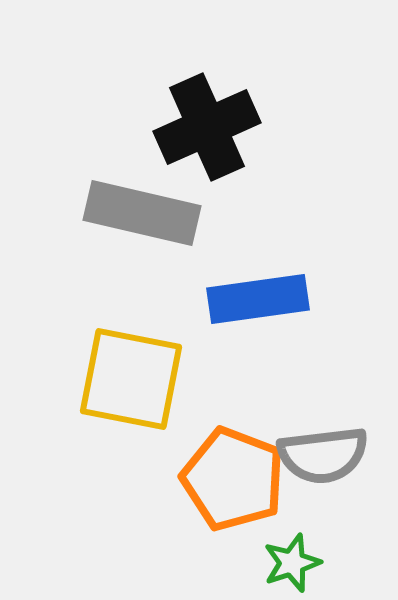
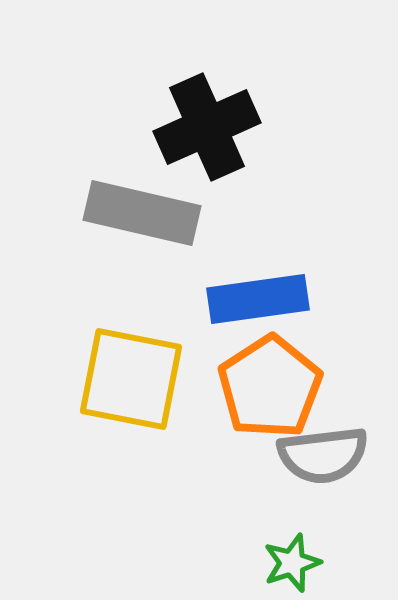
orange pentagon: moved 37 px right, 92 px up; rotated 18 degrees clockwise
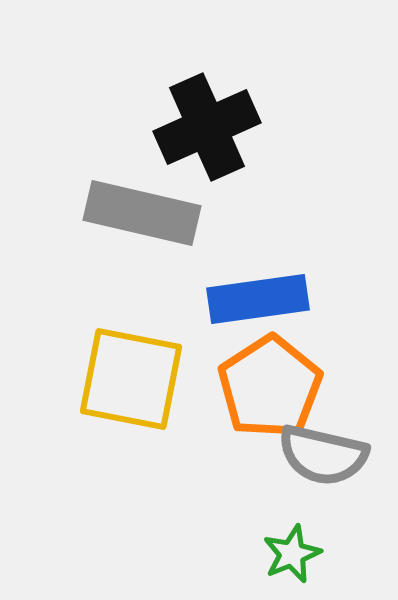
gray semicircle: rotated 20 degrees clockwise
green star: moved 9 px up; rotated 4 degrees counterclockwise
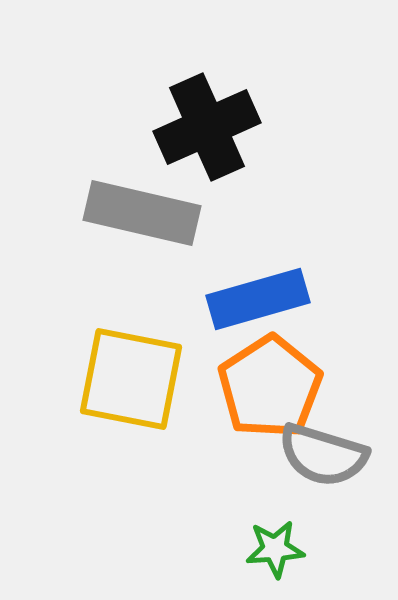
blue rectangle: rotated 8 degrees counterclockwise
gray semicircle: rotated 4 degrees clockwise
green star: moved 17 px left, 5 px up; rotated 18 degrees clockwise
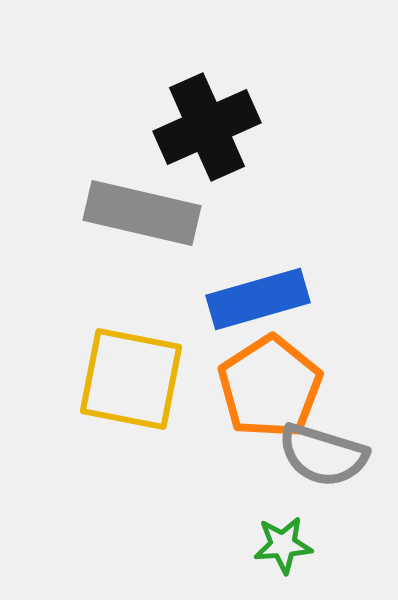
green star: moved 8 px right, 4 px up
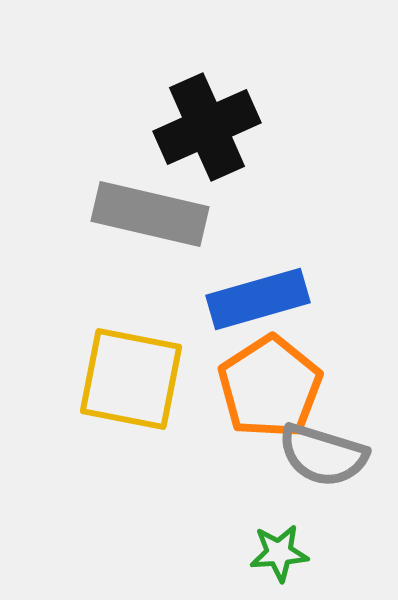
gray rectangle: moved 8 px right, 1 px down
green star: moved 4 px left, 8 px down
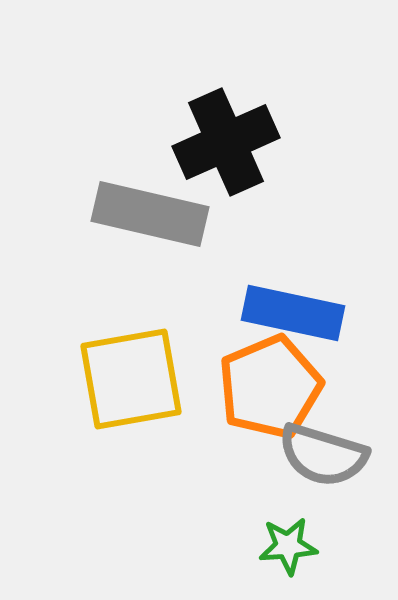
black cross: moved 19 px right, 15 px down
blue rectangle: moved 35 px right, 14 px down; rotated 28 degrees clockwise
yellow square: rotated 21 degrees counterclockwise
orange pentagon: rotated 10 degrees clockwise
green star: moved 9 px right, 7 px up
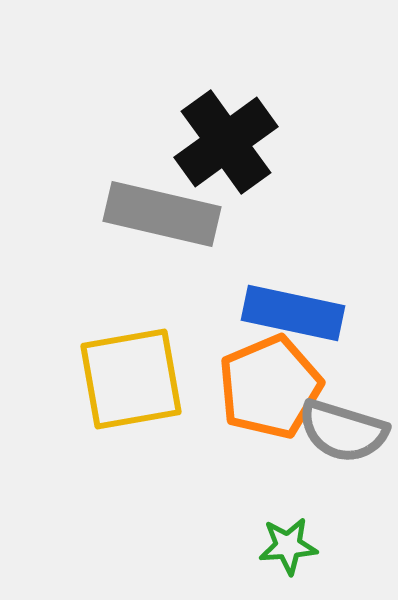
black cross: rotated 12 degrees counterclockwise
gray rectangle: moved 12 px right
gray semicircle: moved 20 px right, 24 px up
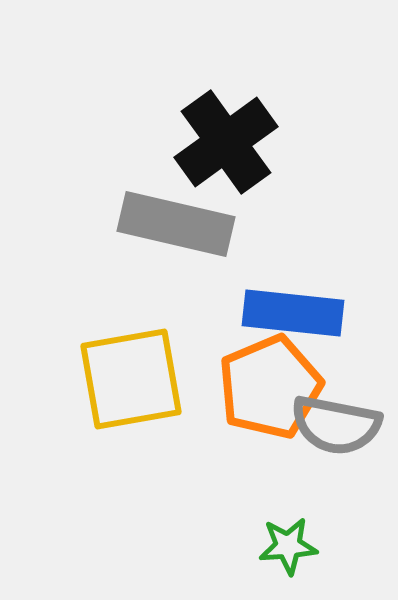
gray rectangle: moved 14 px right, 10 px down
blue rectangle: rotated 6 degrees counterclockwise
gray semicircle: moved 7 px left, 6 px up; rotated 6 degrees counterclockwise
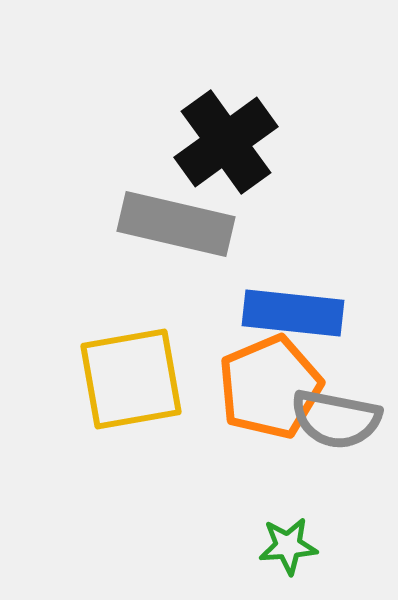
gray semicircle: moved 6 px up
